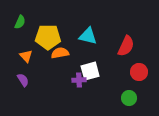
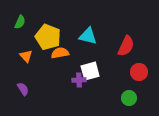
yellow pentagon: rotated 20 degrees clockwise
purple semicircle: moved 9 px down
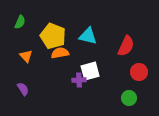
yellow pentagon: moved 5 px right, 1 px up
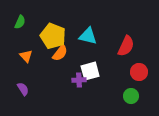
orange semicircle: rotated 138 degrees clockwise
green circle: moved 2 px right, 2 px up
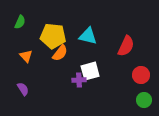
yellow pentagon: rotated 15 degrees counterclockwise
red circle: moved 2 px right, 3 px down
green circle: moved 13 px right, 4 px down
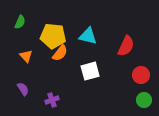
purple cross: moved 27 px left, 20 px down; rotated 16 degrees counterclockwise
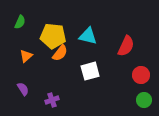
orange triangle: rotated 32 degrees clockwise
